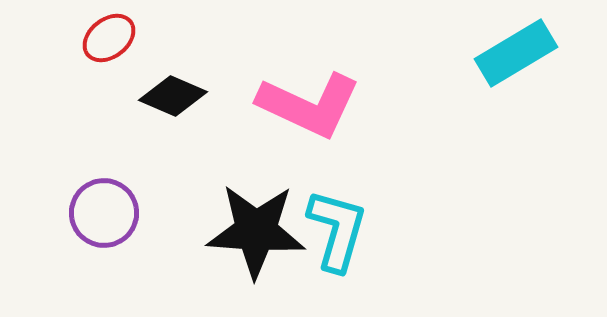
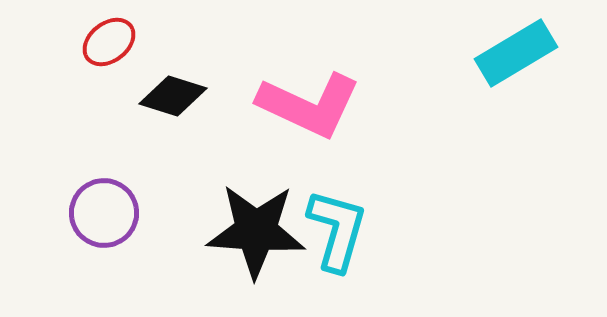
red ellipse: moved 4 px down
black diamond: rotated 6 degrees counterclockwise
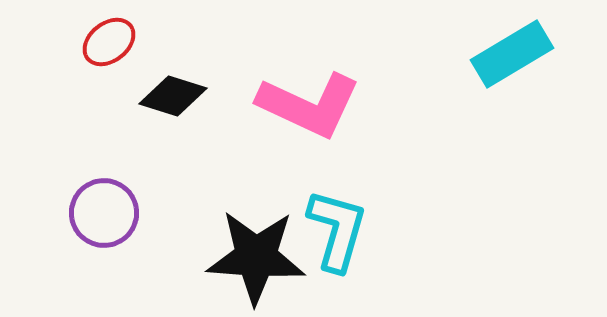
cyan rectangle: moved 4 px left, 1 px down
black star: moved 26 px down
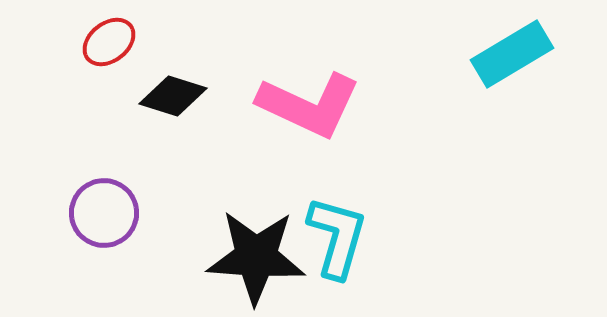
cyan L-shape: moved 7 px down
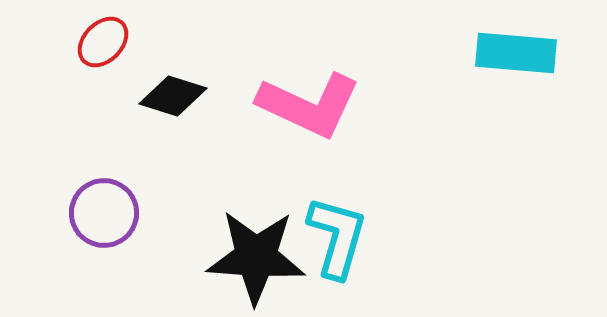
red ellipse: moved 6 px left; rotated 8 degrees counterclockwise
cyan rectangle: moved 4 px right, 1 px up; rotated 36 degrees clockwise
